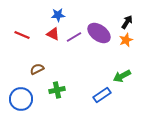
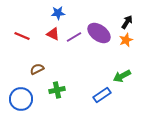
blue star: moved 2 px up
red line: moved 1 px down
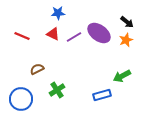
black arrow: rotated 96 degrees clockwise
green cross: rotated 21 degrees counterclockwise
blue rectangle: rotated 18 degrees clockwise
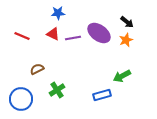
purple line: moved 1 px left, 1 px down; rotated 21 degrees clockwise
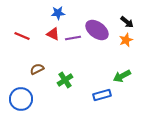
purple ellipse: moved 2 px left, 3 px up
green cross: moved 8 px right, 10 px up
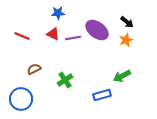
brown semicircle: moved 3 px left
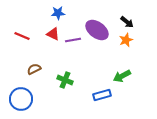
purple line: moved 2 px down
green cross: rotated 35 degrees counterclockwise
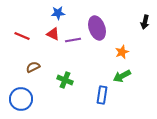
black arrow: moved 18 px right; rotated 64 degrees clockwise
purple ellipse: moved 2 px up; rotated 35 degrees clockwise
orange star: moved 4 px left, 12 px down
brown semicircle: moved 1 px left, 2 px up
blue rectangle: rotated 66 degrees counterclockwise
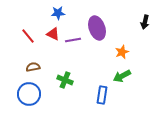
red line: moved 6 px right; rotated 28 degrees clockwise
brown semicircle: rotated 16 degrees clockwise
blue circle: moved 8 px right, 5 px up
